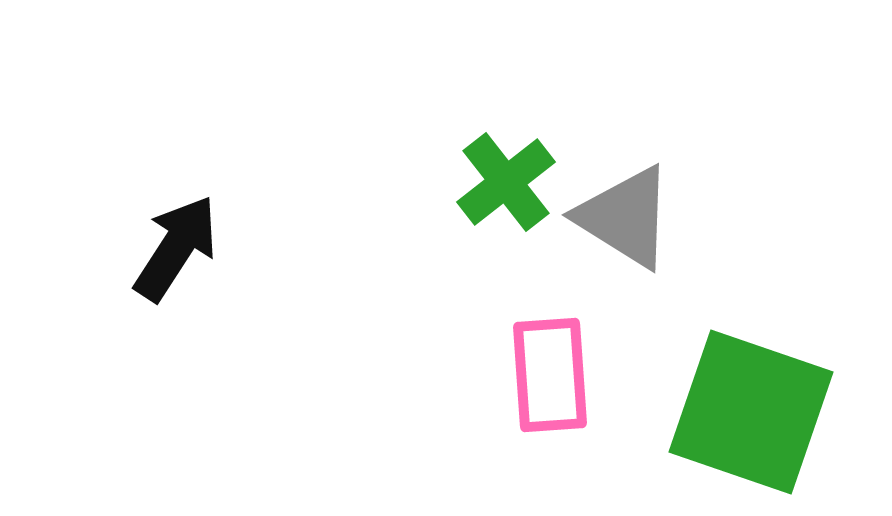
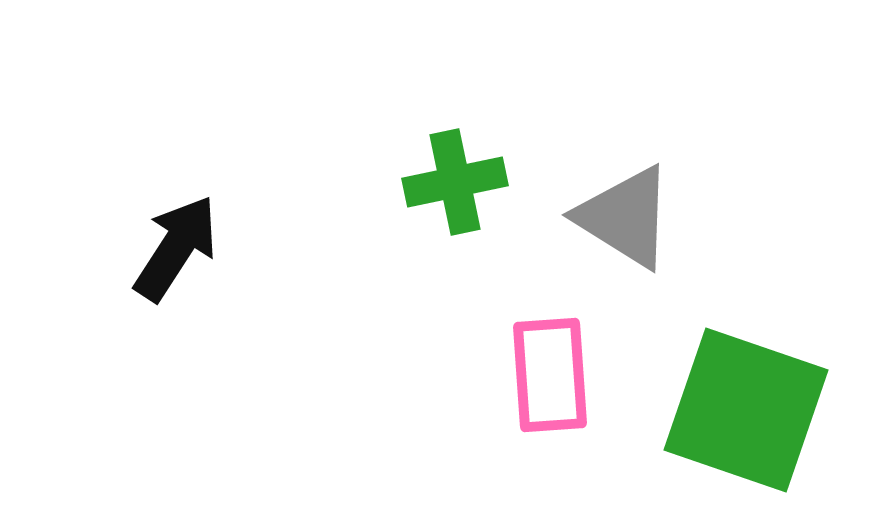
green cross: moved 51 px left; rotated 26 degrees clockwise
green square: moved 5 px left, 2 px up
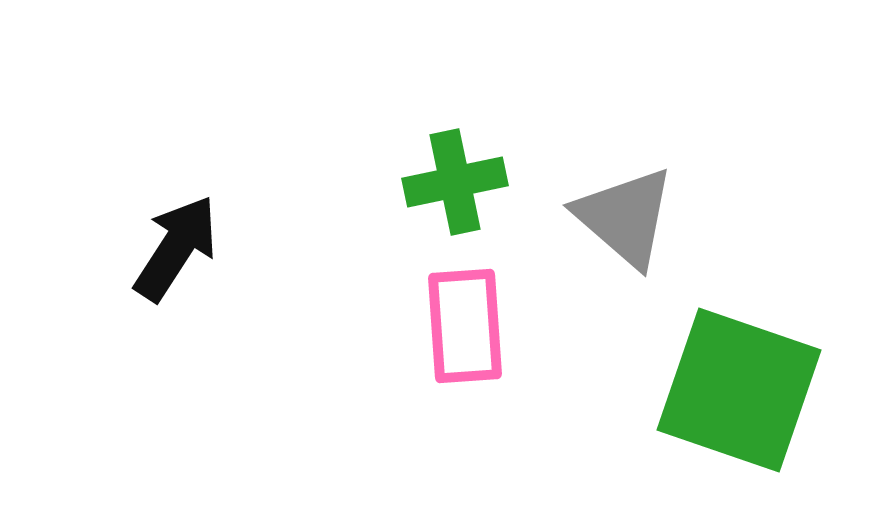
gray triangle: rotated 9 degrees clockwise
pink rectangle: moved 85 px left, 49 px up
green square: moved 7 px left, 20 px up
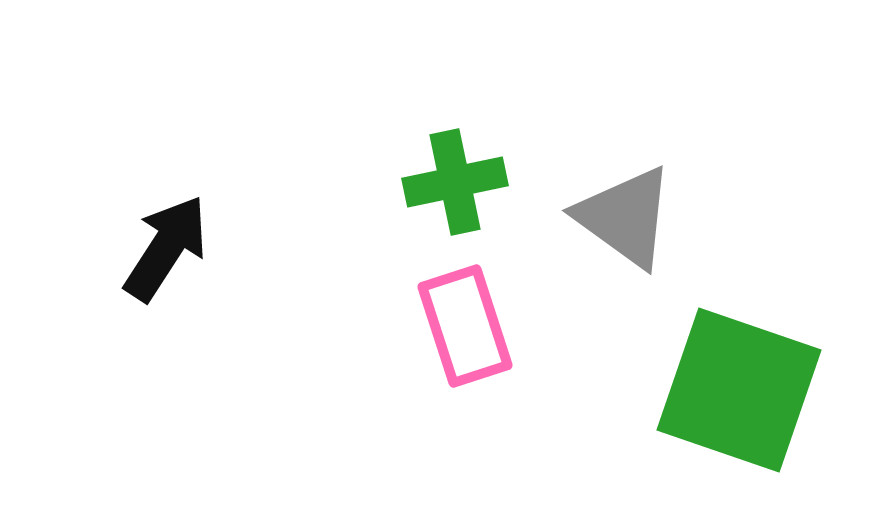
gray triangle: rotated 5 degrees counterclockwise
black arrow: moved 10 px left
pink rectangle: rotated 14 degrees counterclockwise
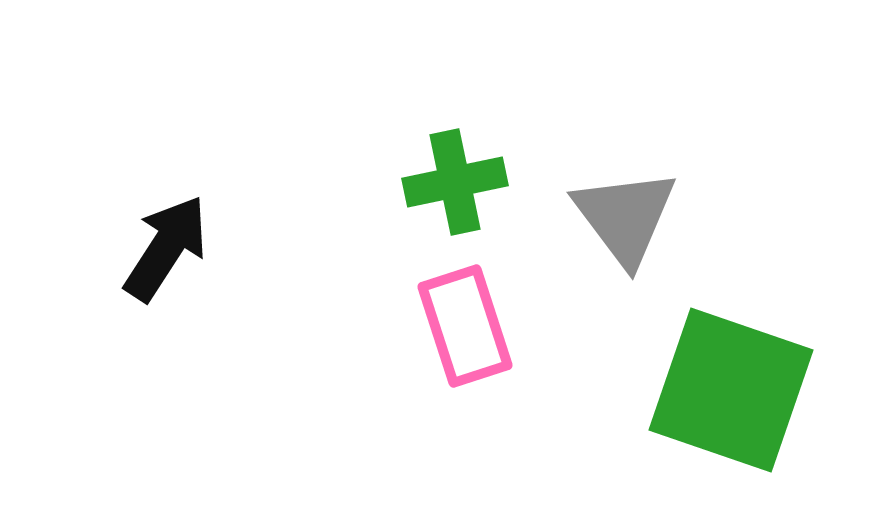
gray triangle: rotated 17 degrees clockwise
green square: moved 8 px left
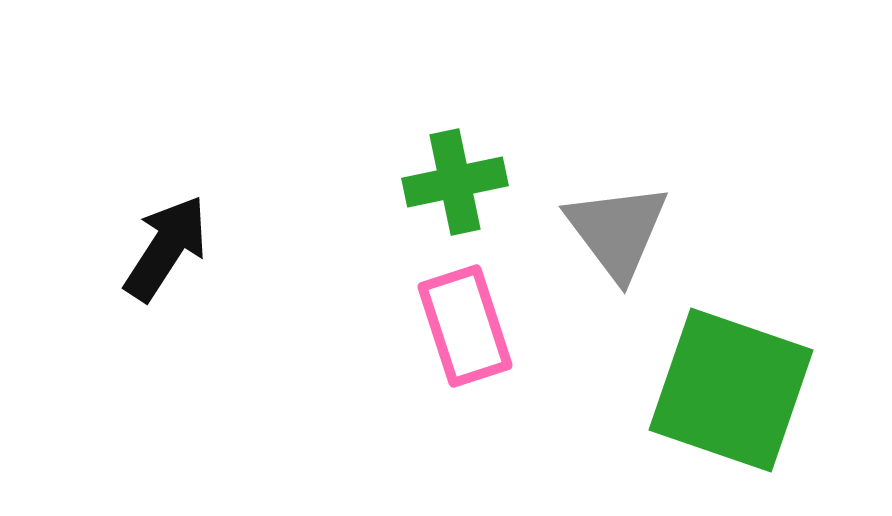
gray triangle: moved 8 px left, 14 px down
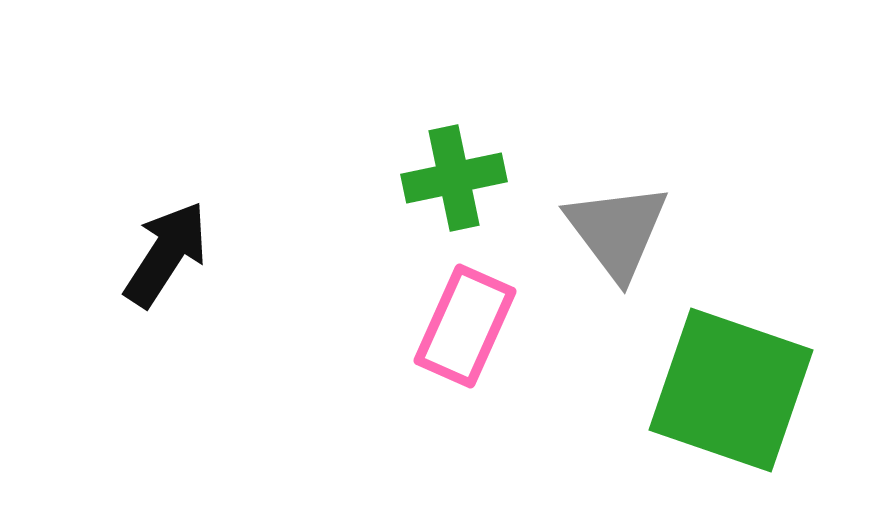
green cross: moved 1 px left, 4 px up
black arrow: moved 6 px down
pink rectangle: rotated 42 degrees clockwise
